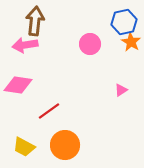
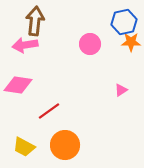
orange star: rotated 30 degrees counterclockwise
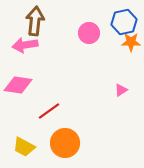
pink circle: moved 1 px left, 11 px up
orange circle: moved 2 px up
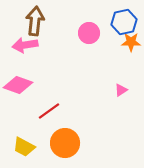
pink diamond: rotated 12 degrees clockwise
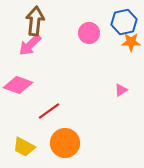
pink arrow: moved 5 px right; rotated 35 degrees counterclockwise
